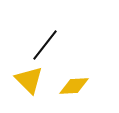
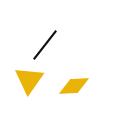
yellow triangle: rotated 20 degrees clockwise
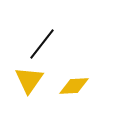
black line: moved 3 px left, 1 px up
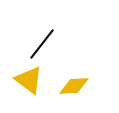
yellow triangle: rotated 28 degrees counterclockwise
